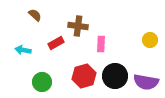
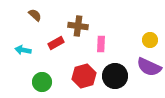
purple semicircle: moved 3 px right, 15 px up; rotated 15 degrees clockwise
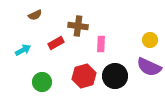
brown semicircle: rotated 112 degrees clockwise
cyan arrow: rotated 140 degrees clockwise
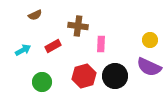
red rectangle: moved 3 px left, 3 px down
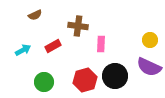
red hexagon: moved 1 px right, 4 px down
green circle: moved 2 px right
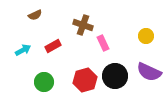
brown cross: moved 5 px right, 1 px up; rotated 12 degrees clockwise
yellow circle: moved 4 px left, 4 px up
pink rectangle: moved 2 px right, 1 px up; rotated 28 degrees counterclockwise
purple semicircle: moved 5 px down
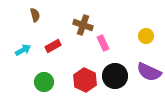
brown semicircle: rotated 80 degrees counterclockwise
red hexagon: rotated 20 degrees counterclockwise
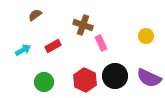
brown semicircle: rotated 112 degrees counterclockwise
pink rectangle: moved 2 px left
purple semicircle: moved 6 px down
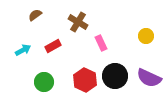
brown cross: moved 5 px left, 3 px up; rotated 12 degrees clockwise
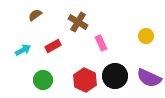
green circle: moved 1 px left, 2 px up
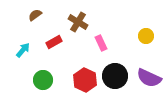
red rectangle: moved 1 px right, 4 px up
cyan arrow: rotated 21 degrees counterclockwise
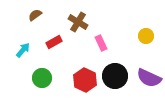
green circle: moved 1 px left, 2 px up
